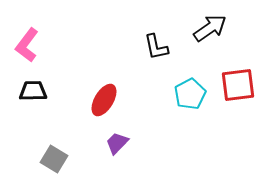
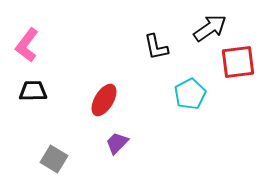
red square: moved 23 px up
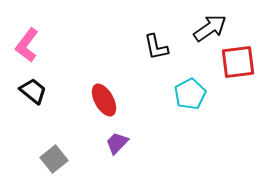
black trapezoid: rotated 40 degrees clockwise
red ellipse: rotated 60 degrees counterclockwise
gray square: rotated 20 degrees clockwise
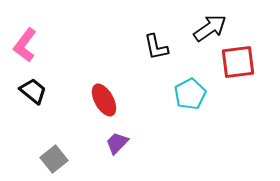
pink L-shape: moved 2 px left
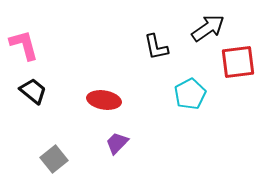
black arrow: moved 2 px left
pink L-shape: moved 1 px left; rotated 128 degrees clockwise
red ellipse: rotated 52 degrees counterclockwise
